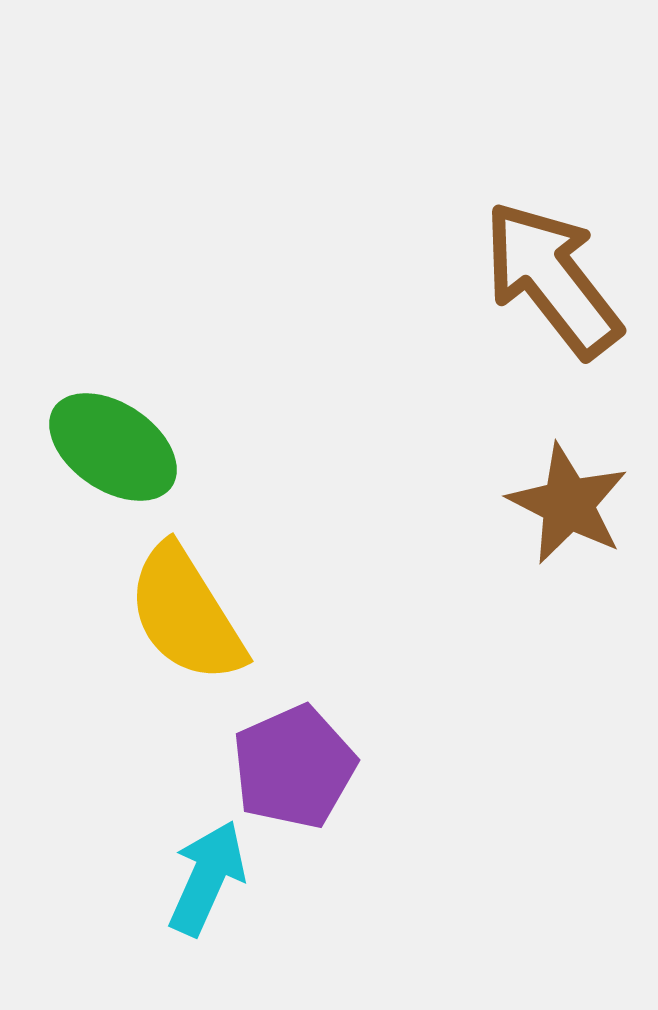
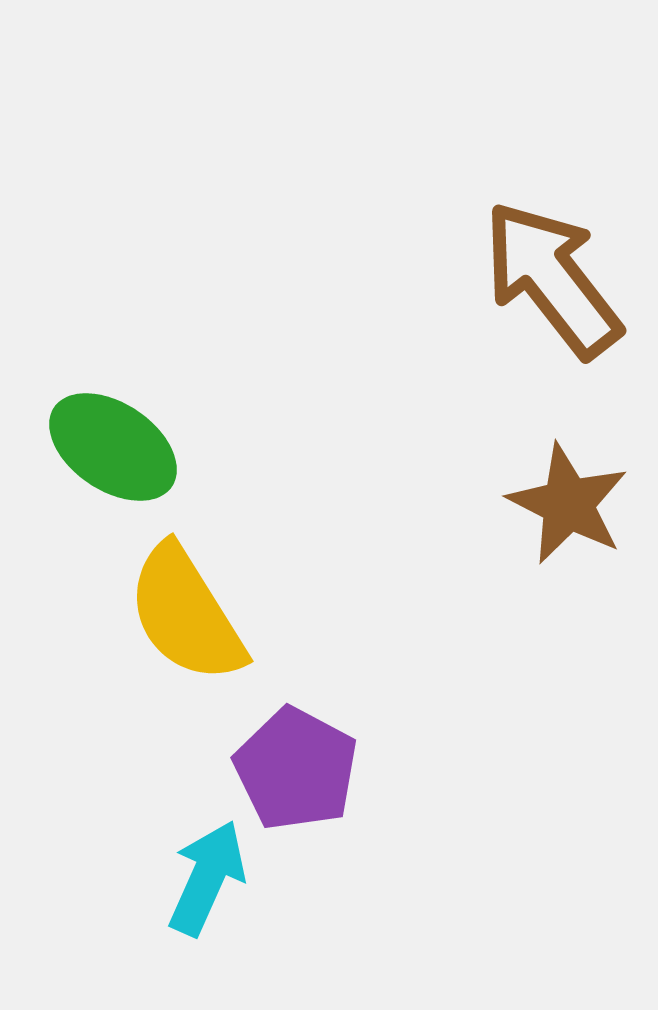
purple pentagon: moved 2 px right, 2 px down; rotated 20 degrees counterclockwise
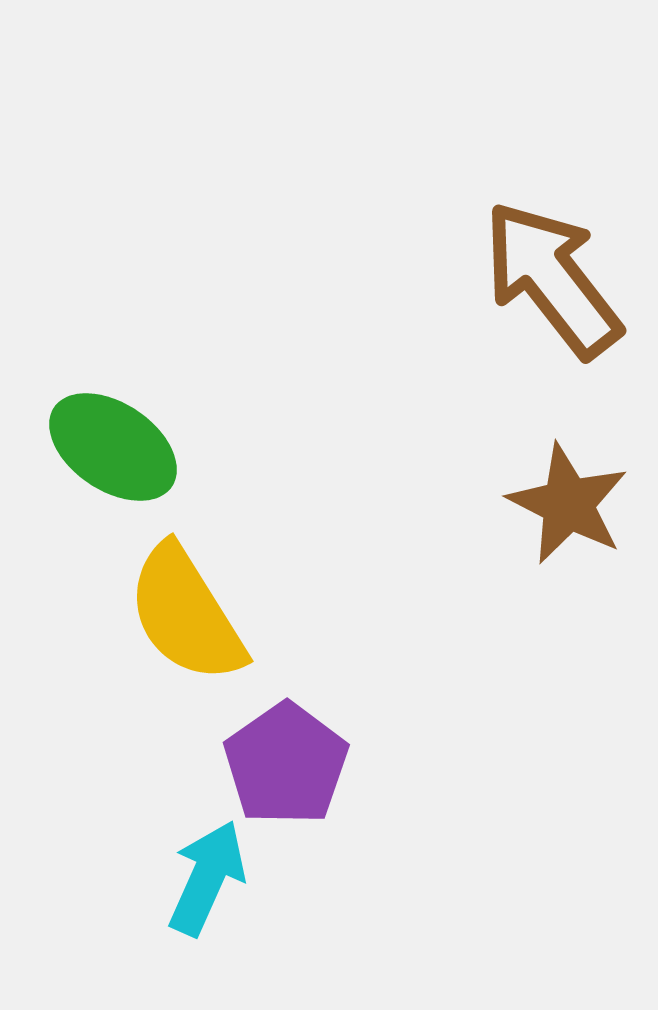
purple pentagon: moved 10 px left, 5 px up; rotated 9 degrees clockwise
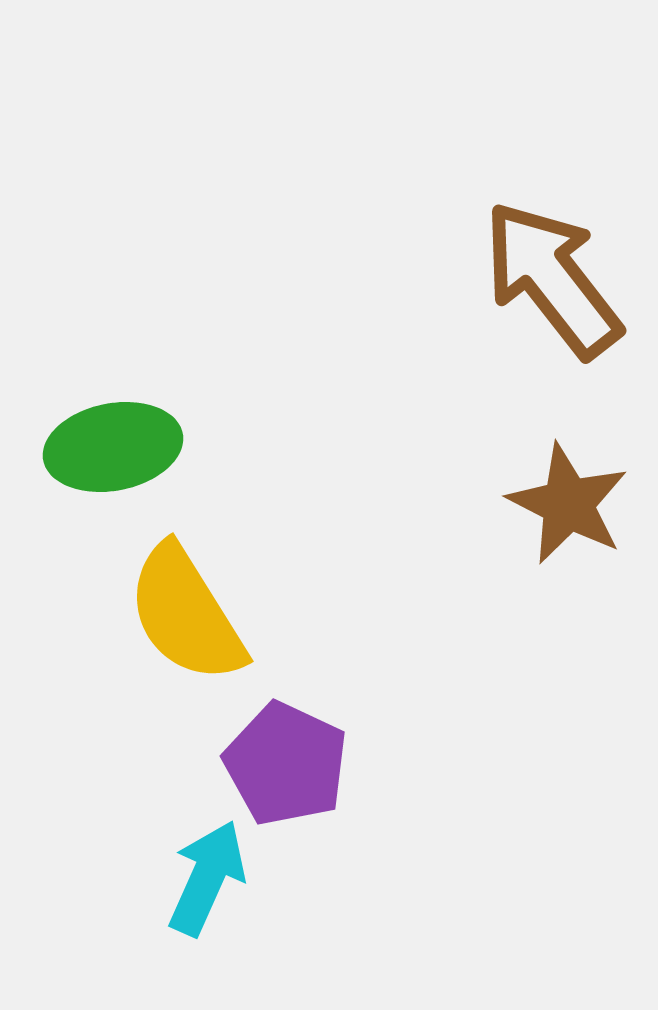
green ellipse: rotated 45 degrees counterclockwise
purple pentagon: rotated 12 degrees counterclockwise
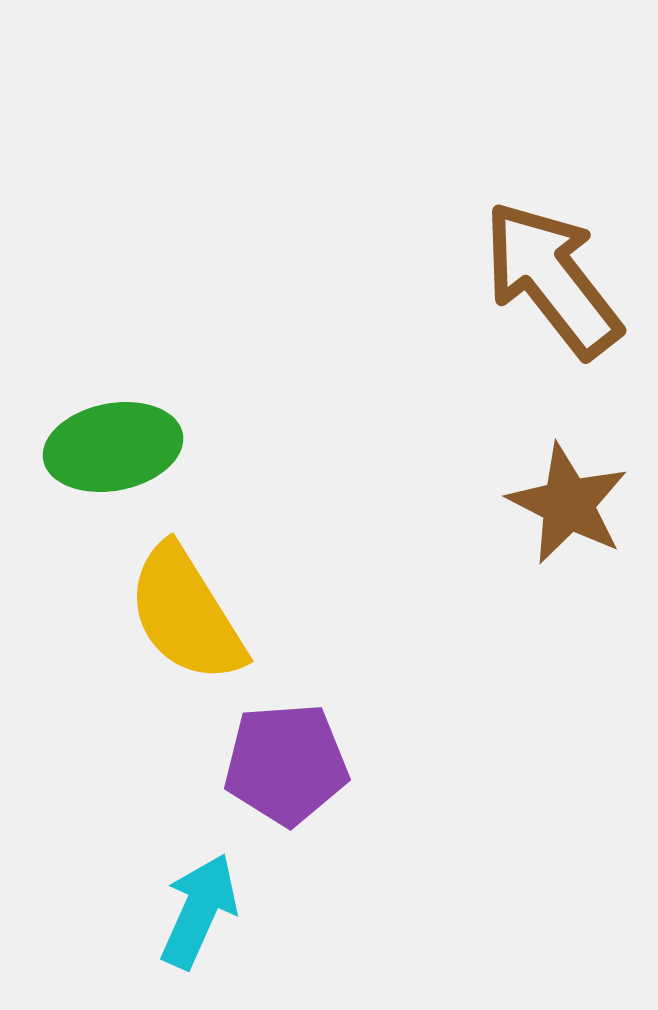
purple pentagon: rotated 29 degrees counterclockwise
cyan arrow: moved 8 px left, 33 px down
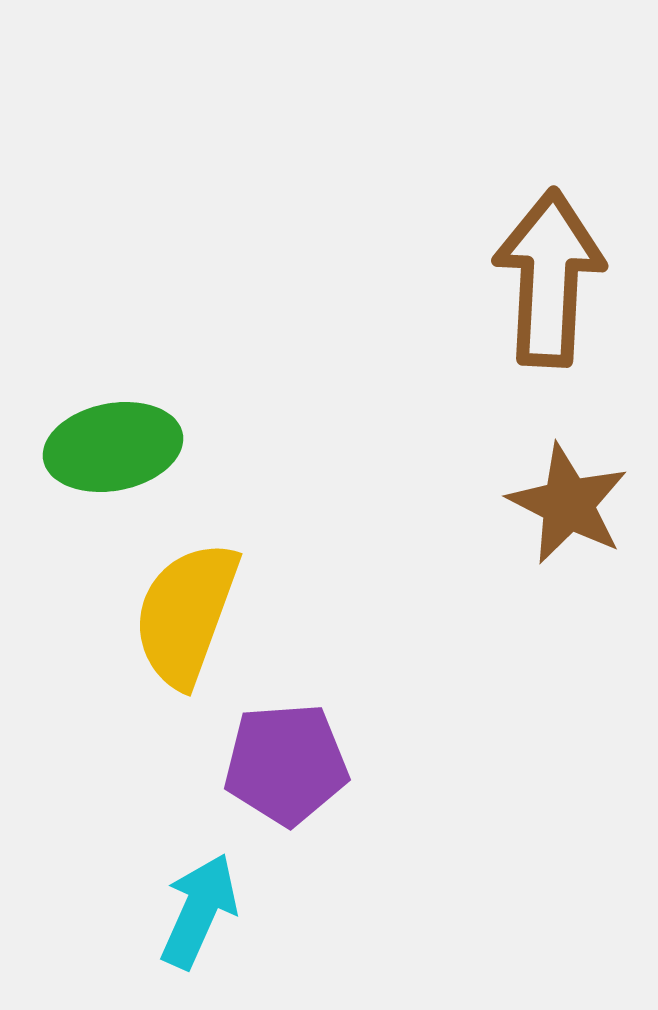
brown arrow: moved 3 px left, 1 px up; rotated 41 degrees clockwise
yellow semicircle: rotated 52 degrees clockwise
